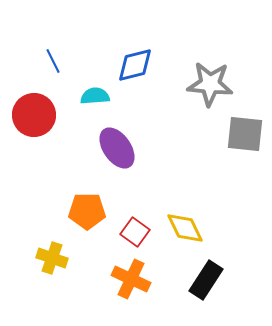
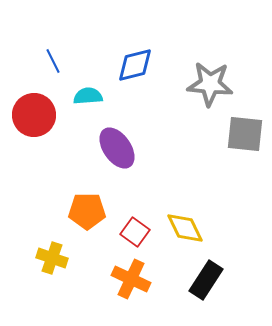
cyan semicircle: moved 7 px left
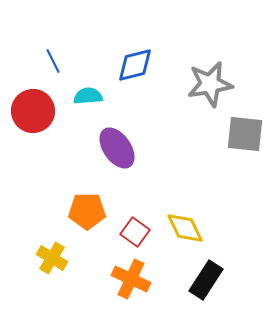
gray star: rotated 15 degrees counterclockwise
red circle: moved 1 px left, 4 px up
yellow cross: rotated 12 degrees clockwise
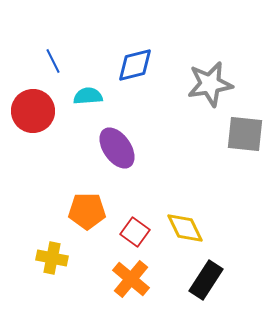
yellow cross: rotated 20 degrees counterclockwise
orange cross: rotated 15 degrees clockwise
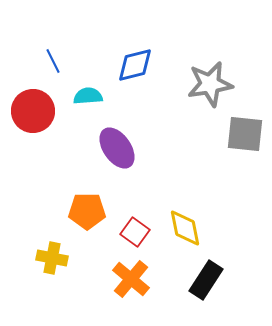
yellow diamond: rotated 15 degrees clockwise
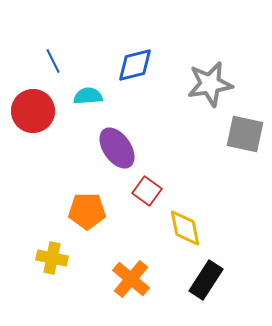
gray square: rotated 6 degrees clockwise
red square: moved 12 px right, 41 px up
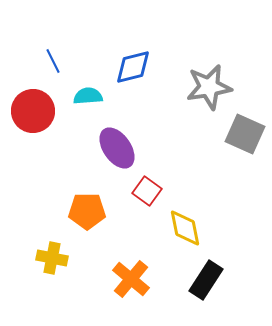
blue diamond: moved 2 px left, 2 px down
gray star: moved 1 px left, 3 px down
gray square: rotated 12 degrees clockwise
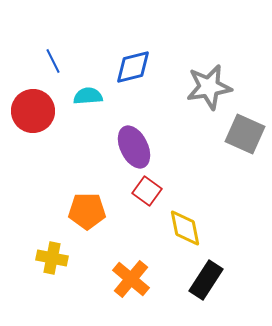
purple ellipse: moved 17 px right, 1 px up; rotated 9 degrees clockwise
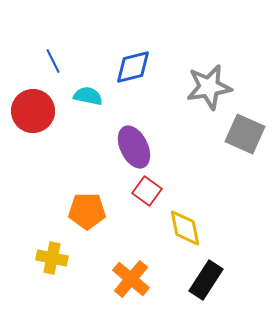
cyan semicircle: rotated 16 degrees clockwise
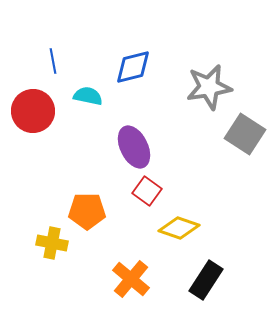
blue line: rotated 15 degrees clockwise
gray square: rotated 9 degrees clockwise
yellow diamond: moved 6 px left; rotated 60 degrees counterclockwise
yellow cross: moved 15 px up
